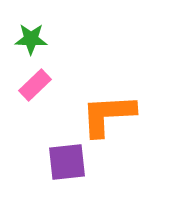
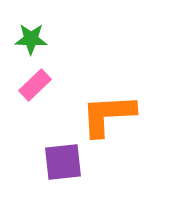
purple square: moved 4 px left
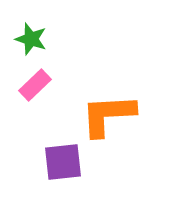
green star: rotated 16 degrees clockwise
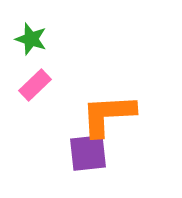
purple square: moved 25 px right, 9 px up
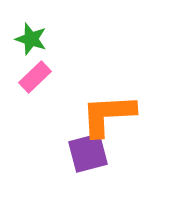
pink rectangle: moved 8 px up
purple square: rotated 9 degrees counterclockwise
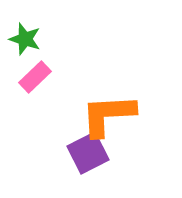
green star: moved 6 px left
purple square: rotated 12 degrees counterclockwise
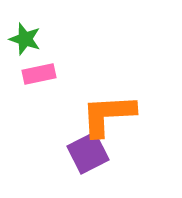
pink rectangle: moved 4 px right, 3 px up; rotated 32 degrees clockwise
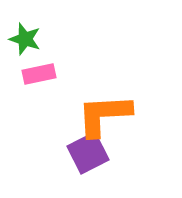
orange L-shape: moved 4 px left
